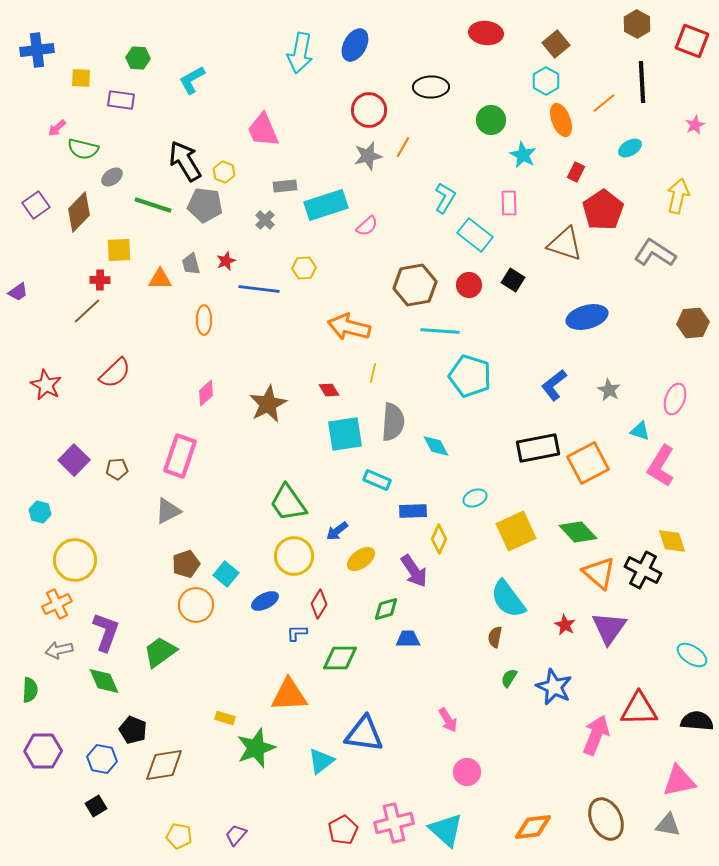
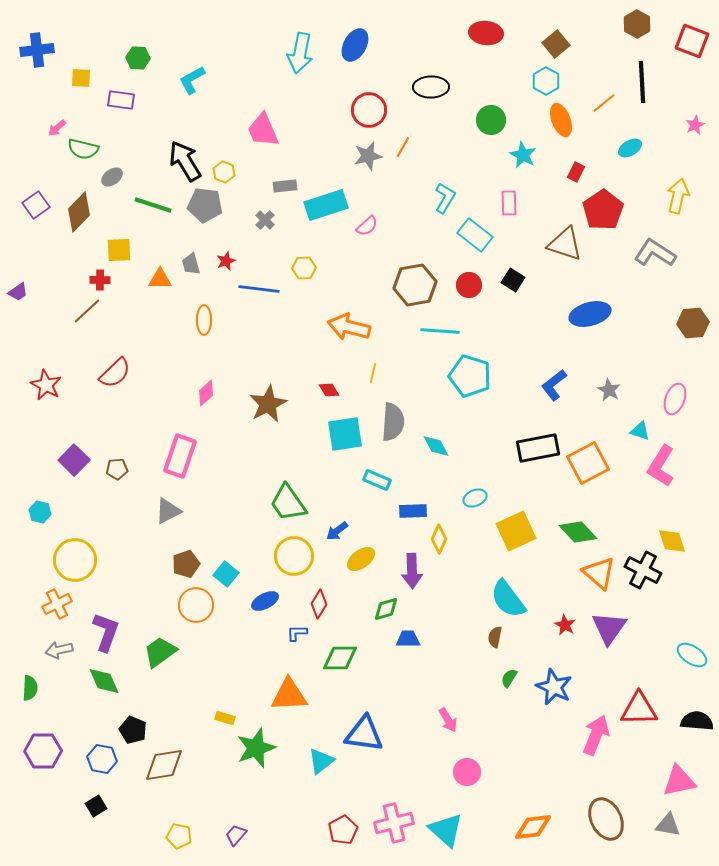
blue ellipse at (587, 317): moved 3 px right, 3 px up
purple arrow at (414, 571): moved 2 px left; rotated 32 degrees clockwise
green semicircle at (30, 690): moved 2 px up
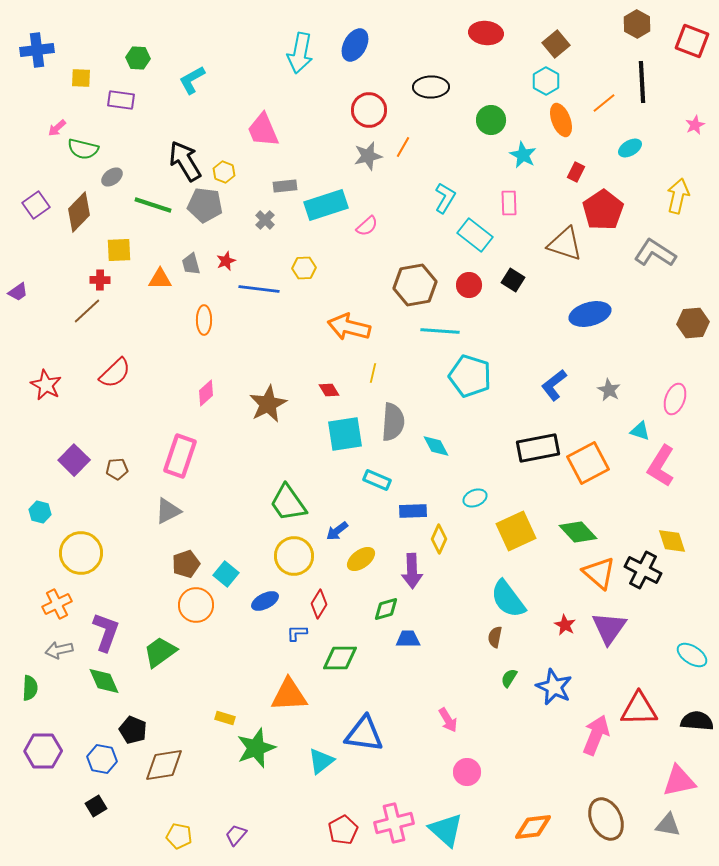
yellow circle at (75, 560): moved 6 px right, 7 px up
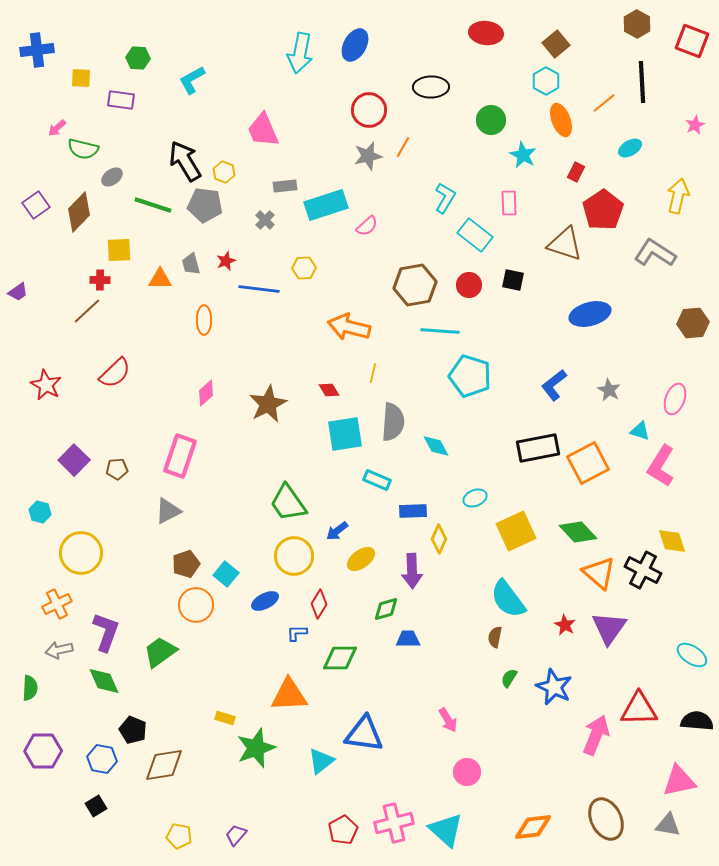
black square at (513, 280): rotated 20 degrees counterclockwise
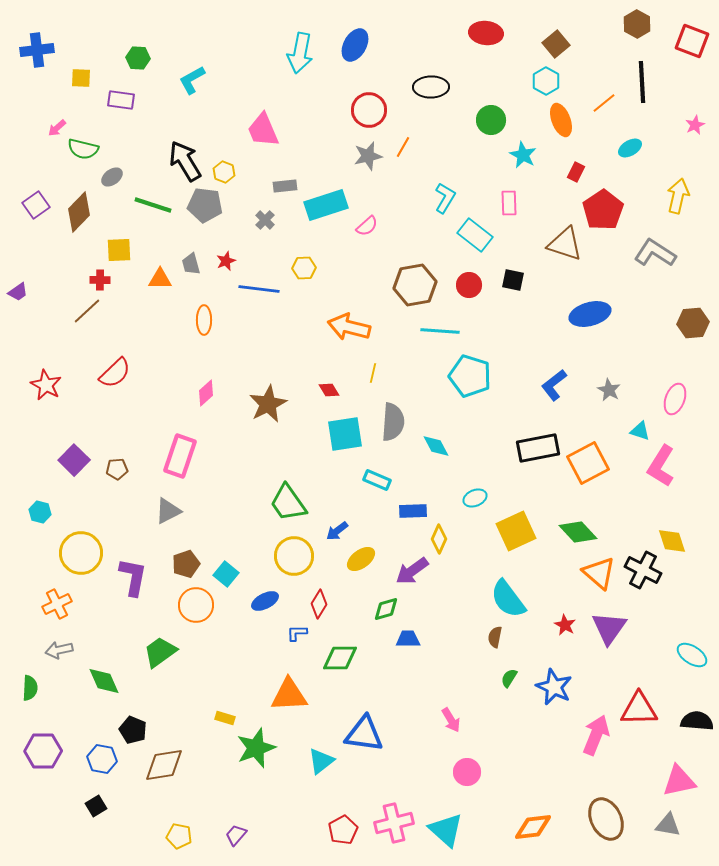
purple arrow at (412, 571): rotated 56 degrees clockwise
purple L-shape at (106, 632): moved 27 px right, 55 px up; rotated 9 degrees counterclockwise
pink arrow at (448, 720): moved 3 px right
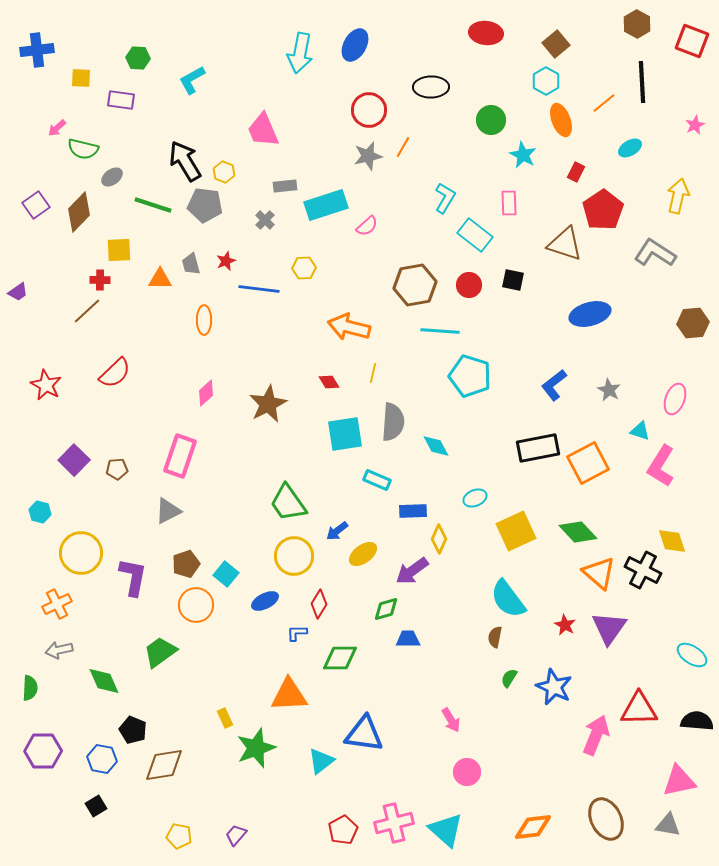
red diamond at (329, 390): moved 8 px up
yellow ellipse at (361, 559): moved 2 px right, 5 px up
yellow rectangle at (225, 718): rotated 48 degrees clockwise
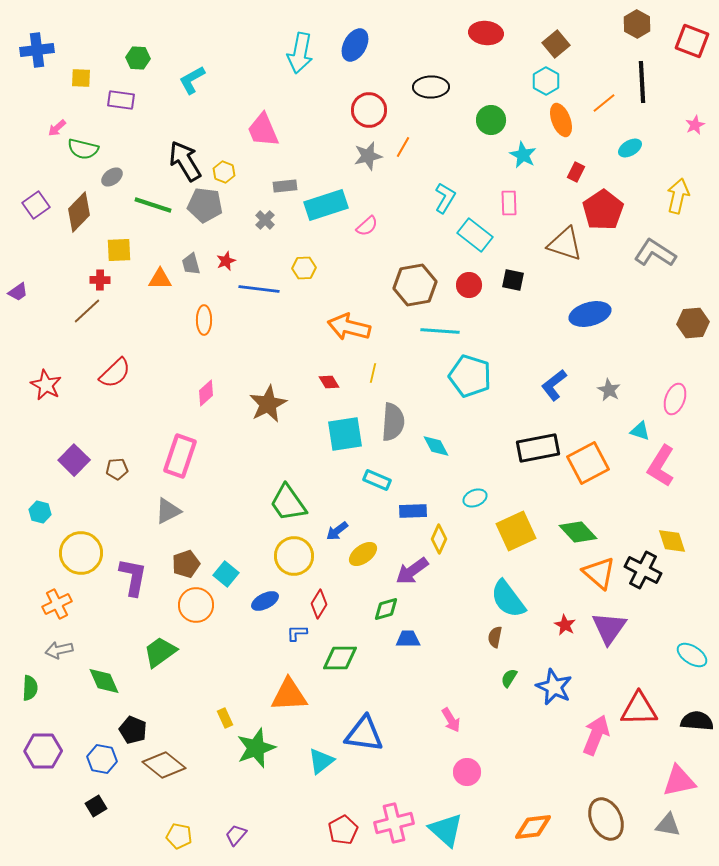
brown diamond at (164, 765): rotated 48 degrees clockwise
